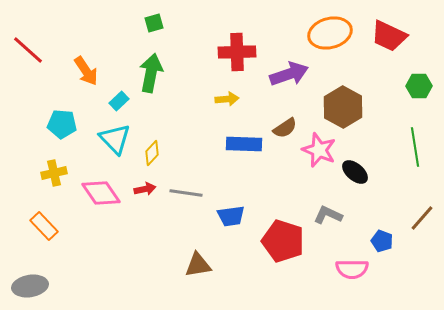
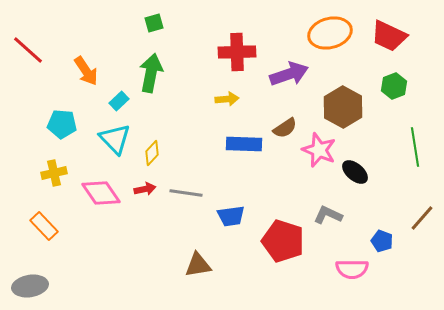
green hexagon: moved 25 px left; rotated 20 degrees counterclockwise
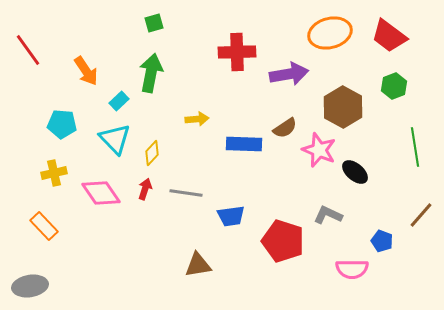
red trapezoid: rotated 12 degrees clockwise
red line: rotated 12 degrees clockwise
purple arrow: rotated 9 degrees clockwise
yellow arrow: moved 30 px left, 20 px down
red arrow: rotated 60 degrees counterclockwise
brown line: moved 1 px left, 3 px up
